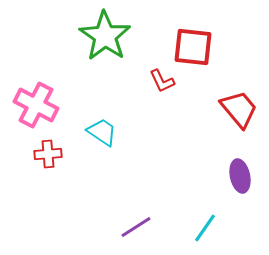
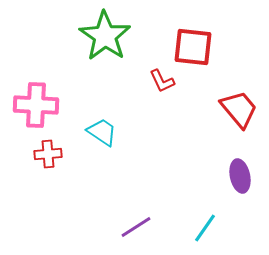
pink cross: rotated 24 degrees counterclockwise
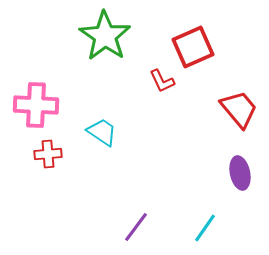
red square: rotated 30 degrees counterclockwise
purple ellipse: moved 3 px up
purple line: rotated 20 degrees counterclockwise
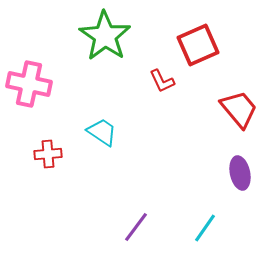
red square: moved 5 px right, 2 px up
pink cross: moved 7 px left, 21 px up; rotated 9 degrees clockwise
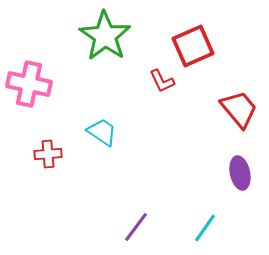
red square: moved 5 px left, 1 px down
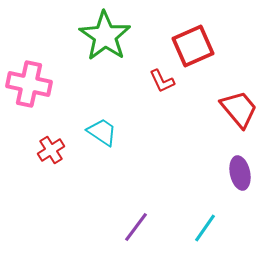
red cross: moved 3 px right, 4 px up; rotated 28 degrees counterclockwise
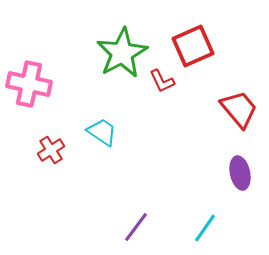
green star: moved 17 px right, 17 px down; rotated 9 degrees clockwise
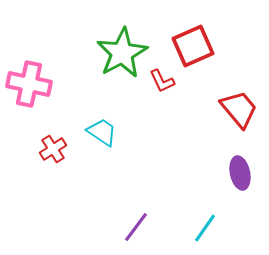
red cross: moved 2 px right, 1 px up
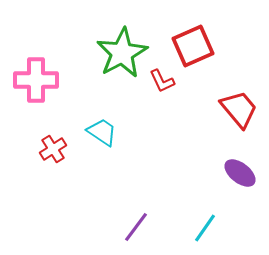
pink cross: moved 7 px right, 4 px up; rotated 12 degrees counterclockwise
purple ellipse: rotated 40 degrees counterclockwise
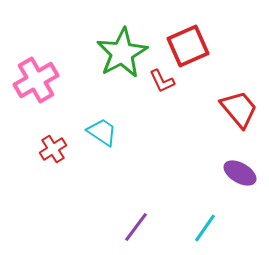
red square: moved 5 px left
pink cross: rotated 30 degrees counterclockwise
purple ellipse: rotated 8 degrees counterclockwise
